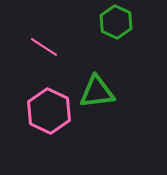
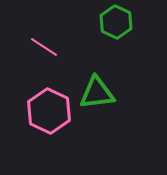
green triangle: moved 1 px down
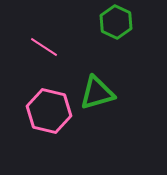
green triangle: rotated 9 degrees counterclockwise
pink hexagon: rotated 12 degrees counterclockwise
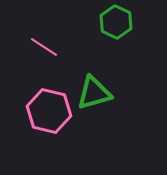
green triangle: moved 3 px left
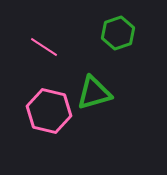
green hexagon: moved 2 px right, 11 px down; rotated 16 degrees clockwise
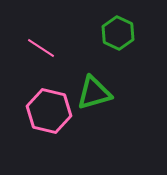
green hexagon: rotated 16 degrees counterclockwise
pink line: moved 3 px left, 1 px down
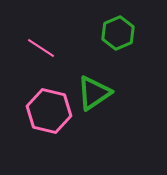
green hexagon: rotated 12 degrees clockwise
green triangle: rotated 18 degrees counterclockwise
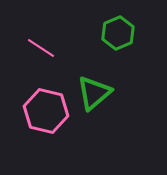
green triangle: rotated 6 degrees counterclockwise
pink hexagon: moved 3 px left
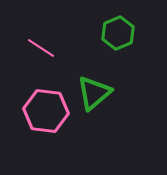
pink hexagon: rotated 6 degrees counterclockwise
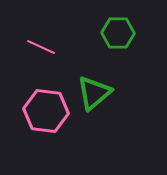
green hexagon: rotated 24 degrees clockwise
pink line: moved 1 px up; rotated 8 degrees counterclockwise
